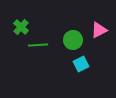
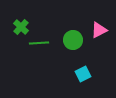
green line: moved 1 px right, 2 px up
cyan square: moved 2 px right, 10 px down
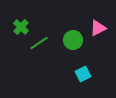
pink triangle: moved 1 px left, 2 px up
green line: rotated 30 degrees counterclockwise
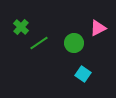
green circle: moved 1 px right, 3 px down
cyan square: rotated 28 degrees counterclockwise
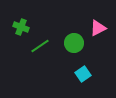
green cross: rotated 21 degrees counterclockwise
green line: moved 1 px right, 3 px down
cyan square: rotated 21 degrees clockwise
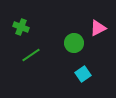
green line: moved 9 px left, 9 px down
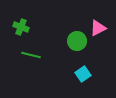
green circle: moved 3 px right, 2 px up
green line: rotated 48 degrees clockwise
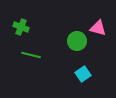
pink triangle: rotated 42 degrees clockwise
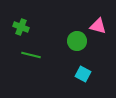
pink triangle: moved 2 px up
cyan square: rotated 28 degrees counterclockwise
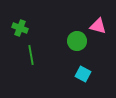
green cross: moved 1 px left, 1 px down
green line: rotated 66 degrees clockwise
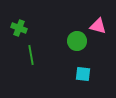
green cross: moved 1 px left
cyan square: rotated 21 degrees counterclockwise
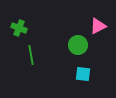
pink triangle: rotated 42 degrees counterclockwise
green circle: moved 1 px right, 4 px down
